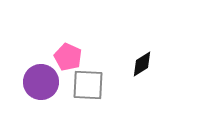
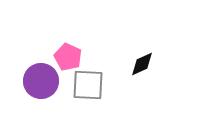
black diamond: rotated 8 degrees clockwise
purple circle: moved 1 px up
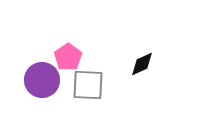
pink pentagon: rotated 12 degrees clockwise
purple circle: moved 1 px right, 1 px up
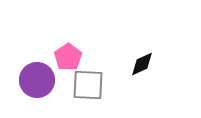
purple circle: moved 5 px left
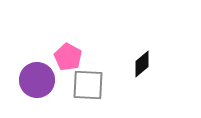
pink pentagon: rotated 8 degrees counterclockwise
black diamond: rotated 16 degrees counterclockwise
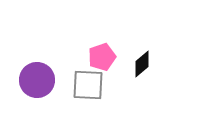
pink pentagon: moved 34 px right; rotated 24 degrees clockwise
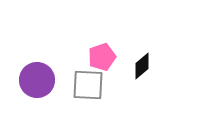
black diamond: moved 2 px down
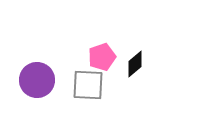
black diamond: moved 7 px left, 2 px up
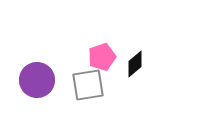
gray square: rotated 12 degrees counterclockwise
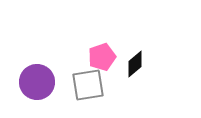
purple circle: moved 2 px down
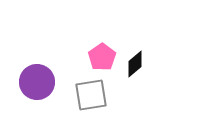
pink pentagon: rotated 16 degrees counterclockwise
gray square: moved 3 px right, 10 px down
